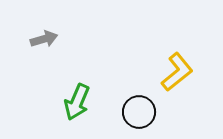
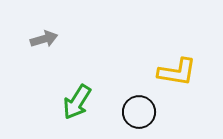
yellow L-shape: rotated 48 degrees clockwise
green arrow: rotated 9 degrees clockwise
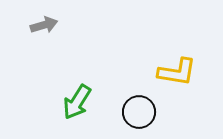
gray arrow: moved 14 px up
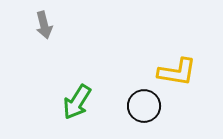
gray arrow: rotated 92 degrees clockwise
black circle: moved 5 px right, 6 px up
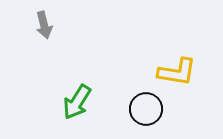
black circle: moved 2 px right, 3 px down
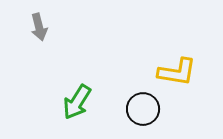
gray arrow: moved 5 px left, 2 px down
black circle: moved 3 px left
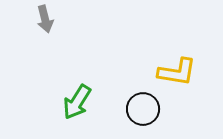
gray arrow: moved 6 px right, 8 px up
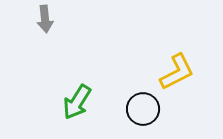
gray arrow: rotated 8 degrees clockwise
yellow L-shape: rotated 36 degrees counterclockwise
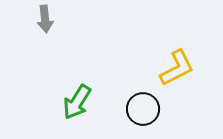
yellow L-shape: moved 4 px up
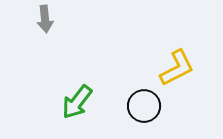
green arrow: rotated 6 degrees clockwise
black circle: moved 1 px right, 3 px up
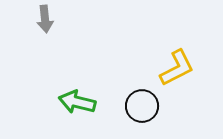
green arrow: rotated 66 degrees clockwise
black circle: moved 2 px left
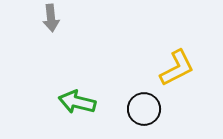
gray arrow: moved 6 px right, 1 px up
black circle: moved 2 px right, 3 px down
